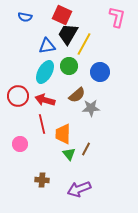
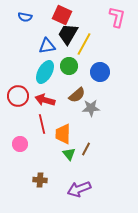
brown cross: moved 2 px left
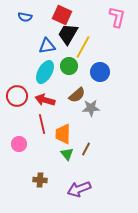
yellow line: moved 1 px left, 3 px down
red circle: moved 1 px left
pink circle: moved 1 px left
green triangle: moved 2 px left
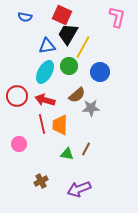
orange trapezoid: moved 3 px left, 9 px up
green triangle: rotated 40 degrees counterclockwise
brown cross: moved 1 px right, 1 px down; rotated 32 degrees counterclockwise
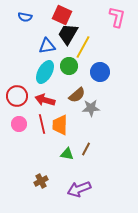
pink circle: moved 20 px up
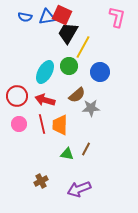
black trapezoid: moved 1 px up
blue triangle: moved 29 px up
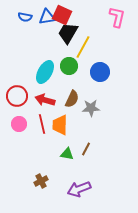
brown semicircle: moved 5 px left, 4 px down; rotated 24 degrees counterclockwise
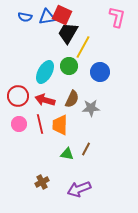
red circle: moved 1 px right
red line: moved 2 px left
brown cross: moved 1 px right, 1 px down
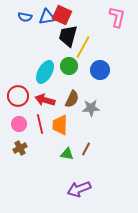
black trapezoid: moved 3 px down; rotated 15 degrees counterclockwise
blue circle: moved 2 px up
brown cross: moved 22 px left, 34 px up
